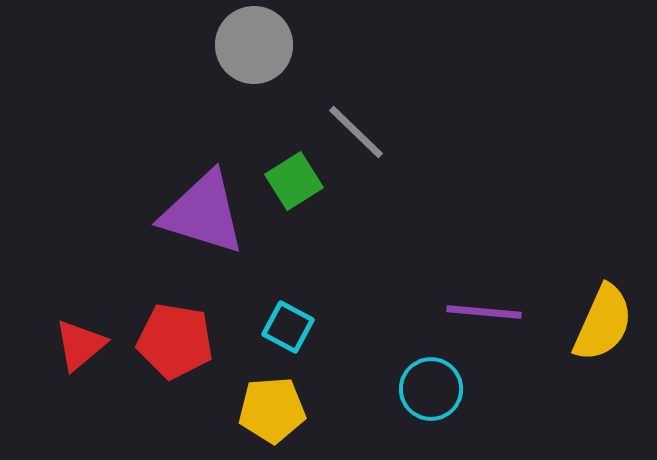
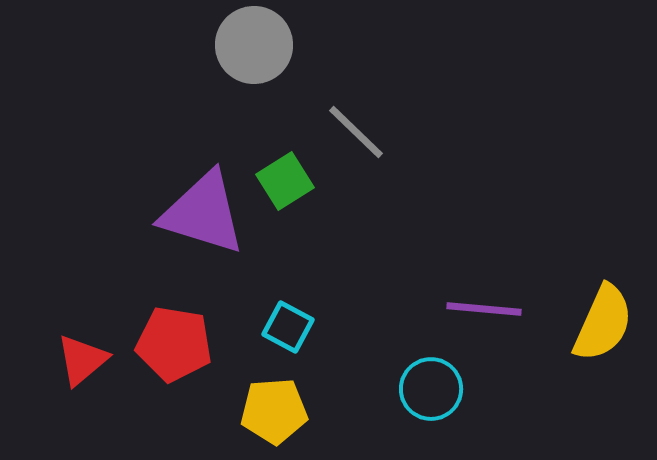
green square: moved 9 px left
purple line: moved 3 px up
red pentagon: moved 1 px left, 3 px down
red triangle: moved 2 px right, 15 px down
yellow pentagon: moved 2 px right, 1 px down
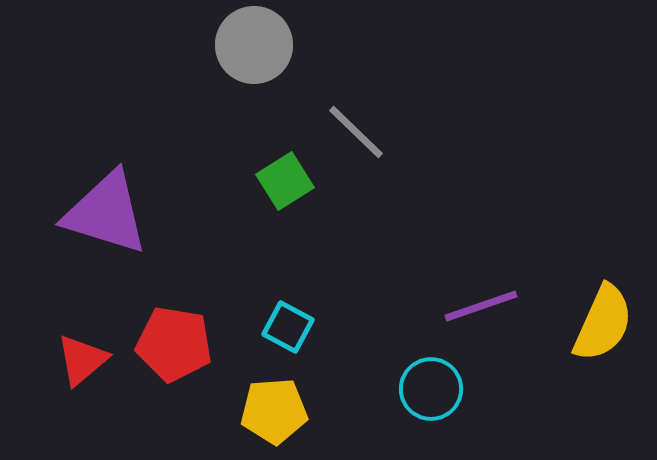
purple triangle: moved 97 px left
purple line: moved 3 px left, 3 px up; rotated 24 degrees counterclockwise
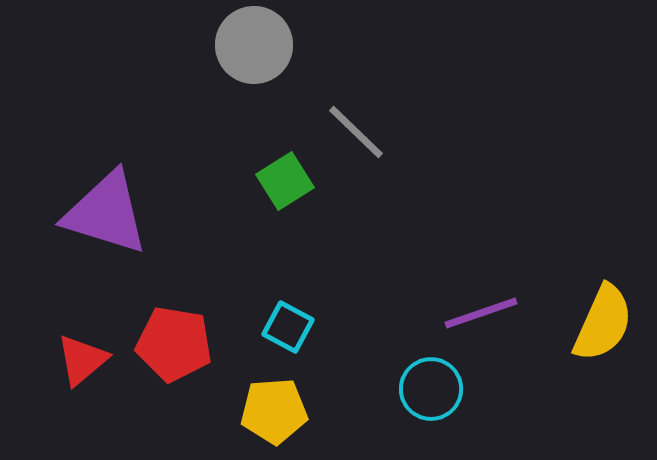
purple line: moved 7 px down
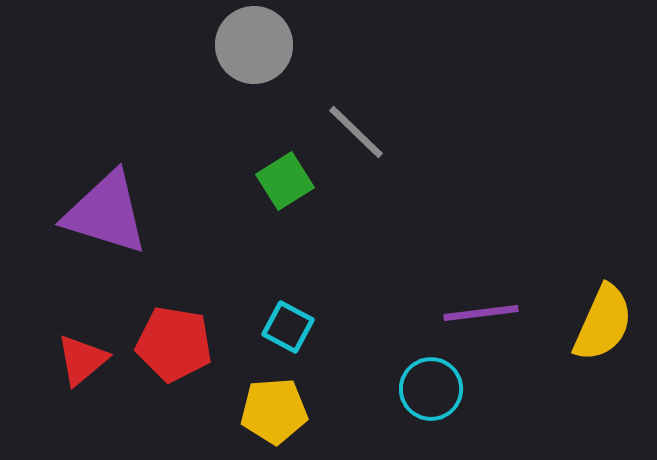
purple line: rotated 12 degrees clockwise
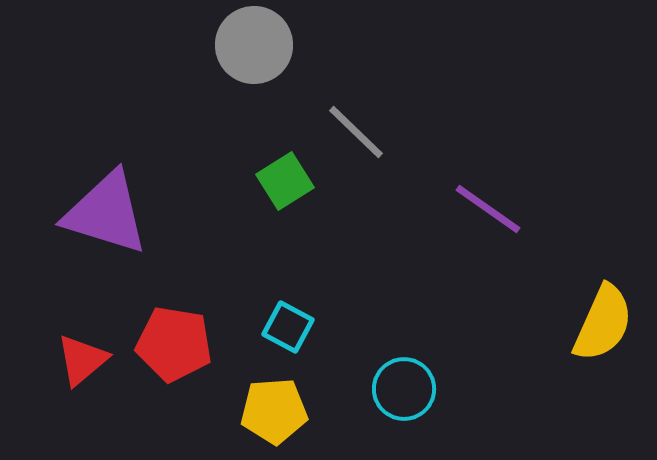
purple line: moved 7 px right, 104 px up; rotated 42 degrees clockwise
cyan circle: moved 27 px left
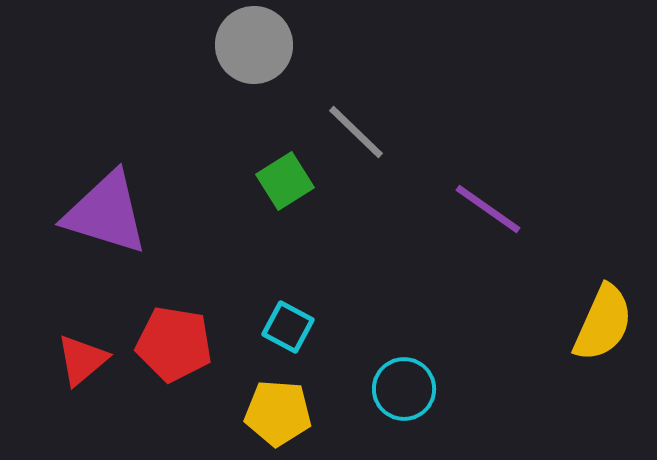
yellow pentagon: moved 4 px right, 2 px down; rotated 8 degrees clockwise
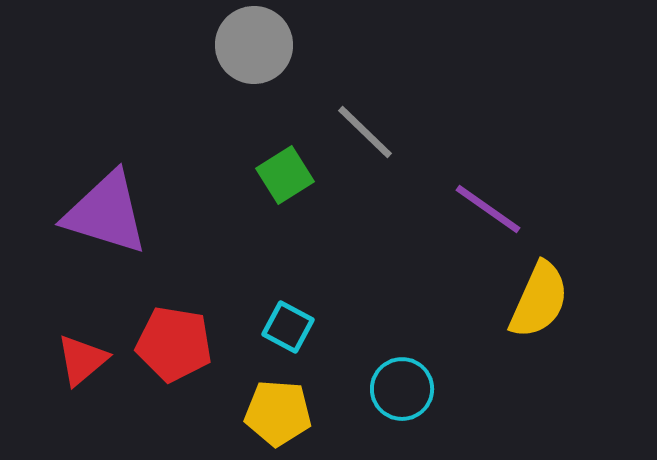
gray line: moved 9 px right
green square: moved 6 px up
yellow semicircle: moved 64 px left, 23 px up
cyan circle: moved 2 px left
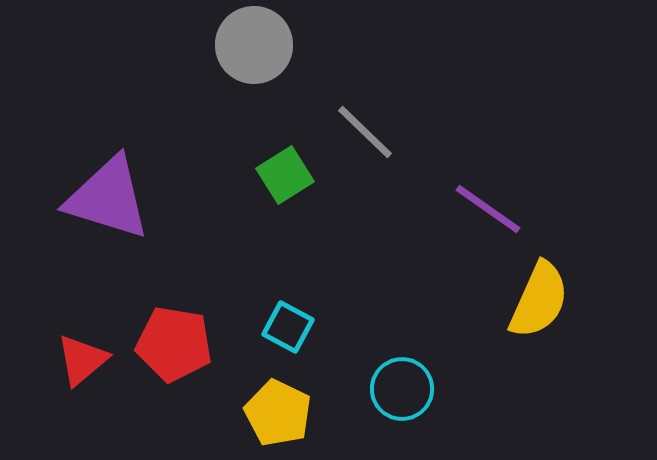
purple triangle: moved 2 px right, 15 px up
yellow pentagon: rotated 22 degrees clockwise
